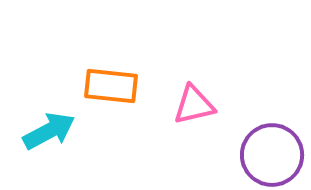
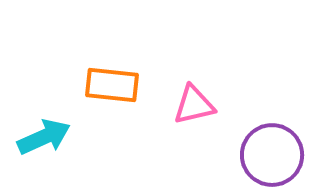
orange rectangle: moved 1 px right, 1 px up
cyan arrow: moved 5 px left, 6 px down; rotated 4 degrees clockwise
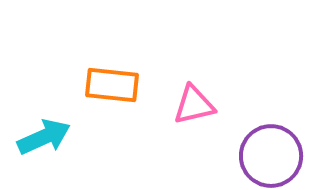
purple circle: moved 1 px left, 1 px down
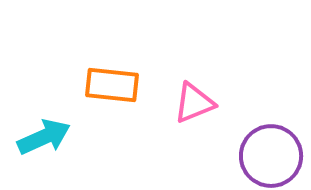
pink triangle: moved 2 px up; rotated 9 degrees counterclockwise
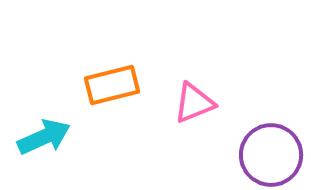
orange rectangle: rotated 20 degrees counterclockwise
purple circle: moved 1 px up
